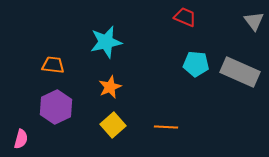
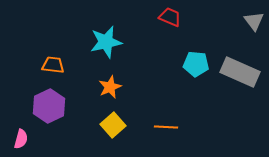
red trapezoid: moved 15 px left
purple hexagon: moved 7 px left, 1 px up
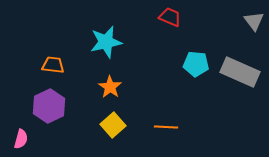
orange star: rotated 15 degrees counterclockwise
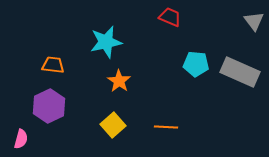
orange star: moved 9 px right, 6 px up
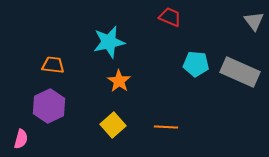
cyan star: moved 3 px right
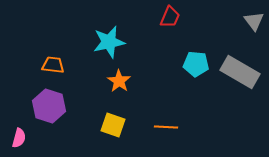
red trapezoid: rotated 90 degrees clockwise
gray rectangle: rotated 6 degrees clockwise
purple hexagon: rotated 16 degrees counterclockwise
yellow square: rotated 30 degrees counterclockwise
pink semicircle: moved 2 px left, 1 px up
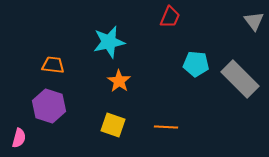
gray rectangle: moved 7 px down; rotated 15 degrees clockwise
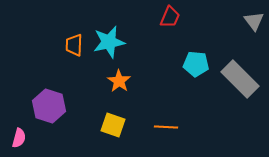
orange trapezoid: moved 21 px right, 20 px up; rotated 95 degrees counterclockwise
